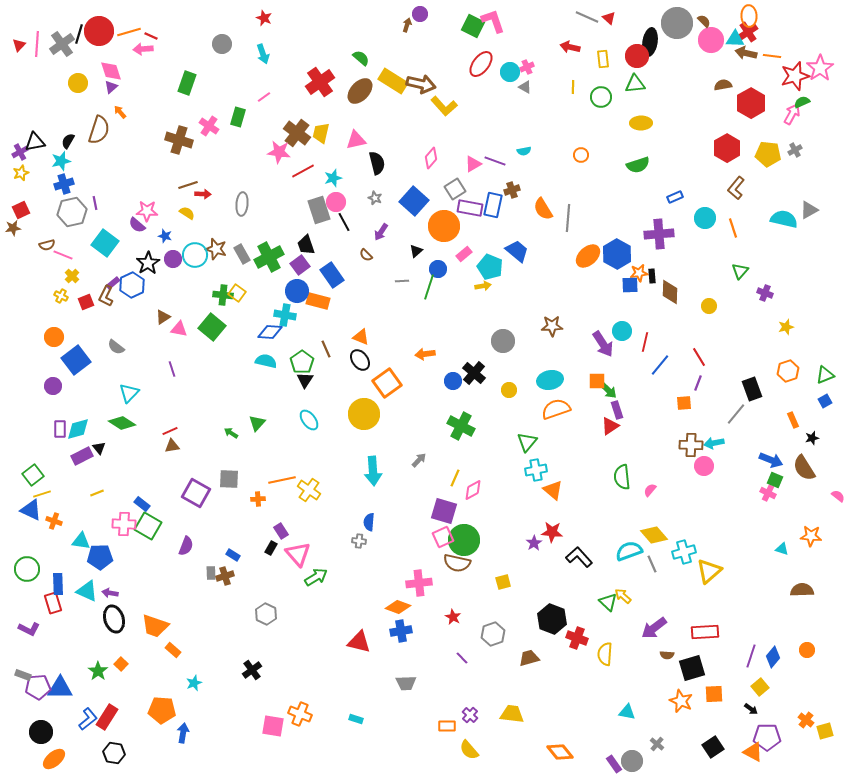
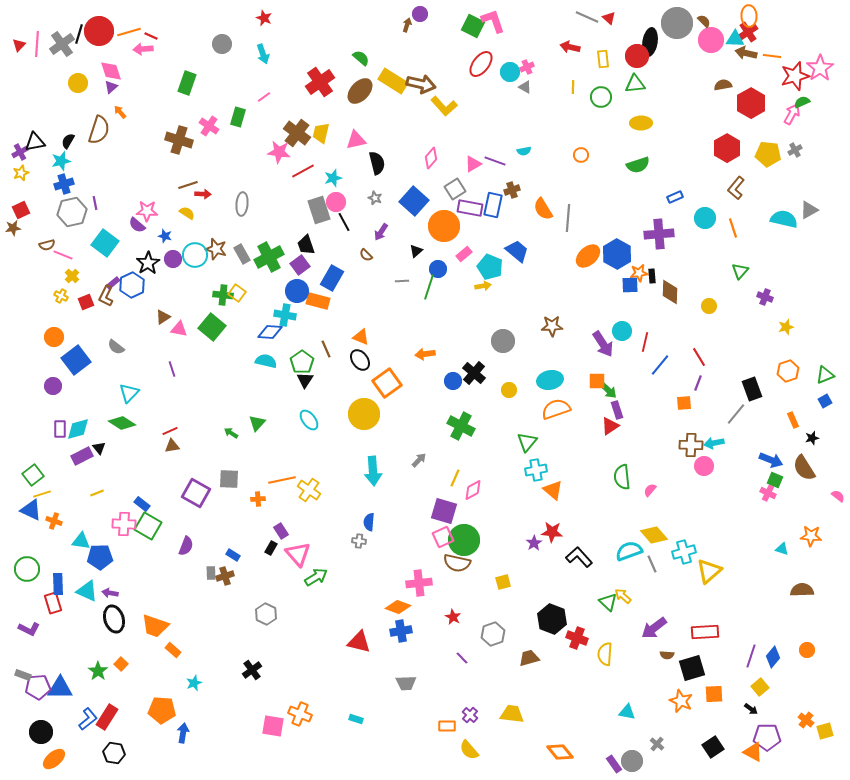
blue rectangle at (332, 275): moved 3 px down; rotated 65 degrees clockwise
purple cross at (765, 293): moved 4 px down
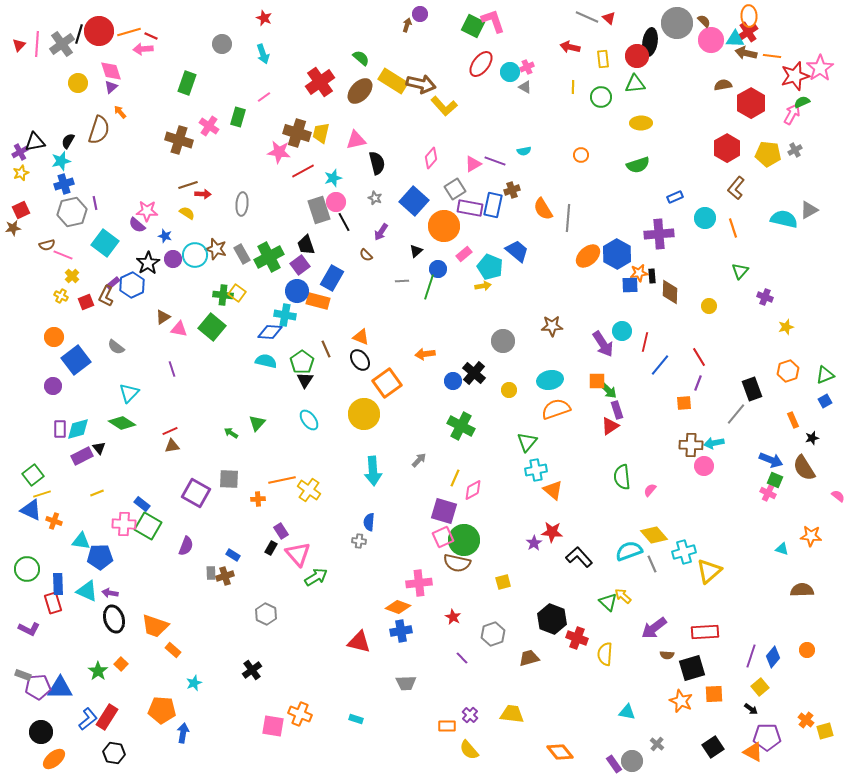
brown cross at (297, 133): rotated 20 degrees counterclockwise
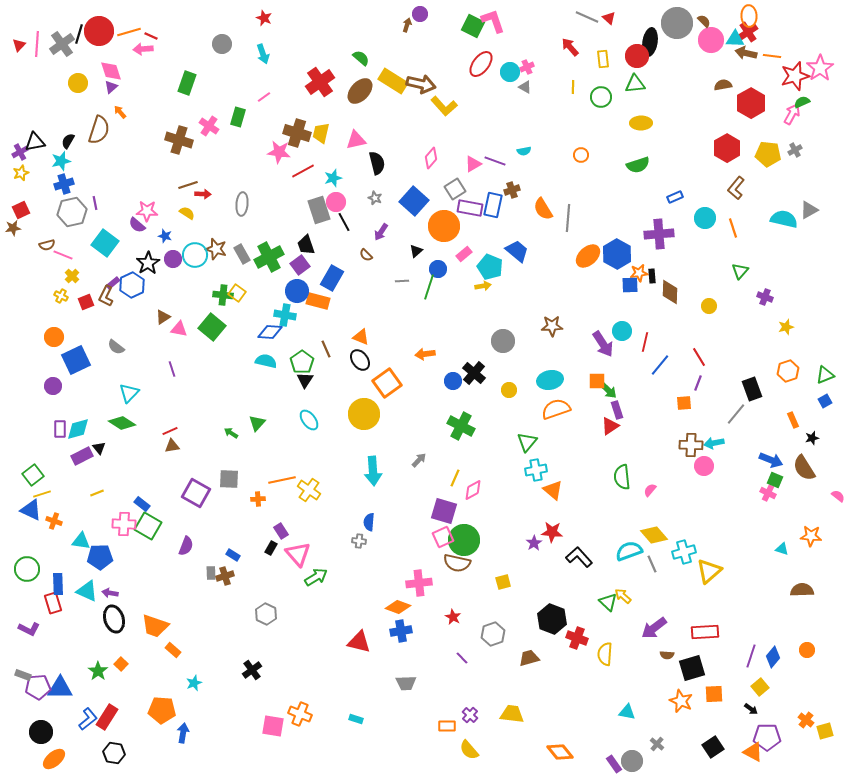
red arrow at (570, 47): rotated 36 degrees clockwise
blue square at (76, 360): rotated 12 degrees clockwise
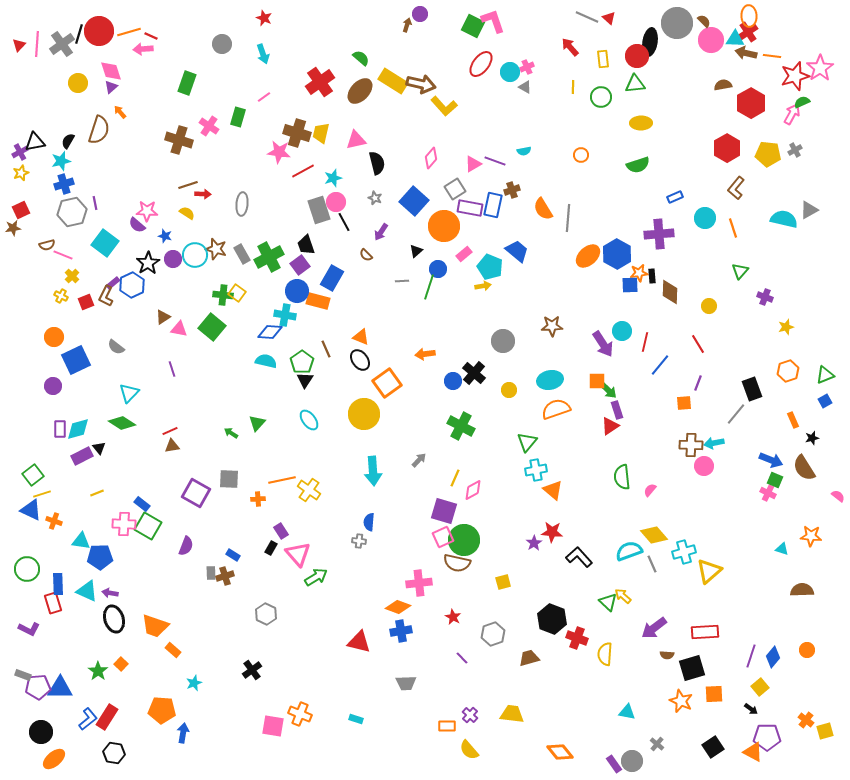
red line at (699, 357): moved 1 px left, 13 px up
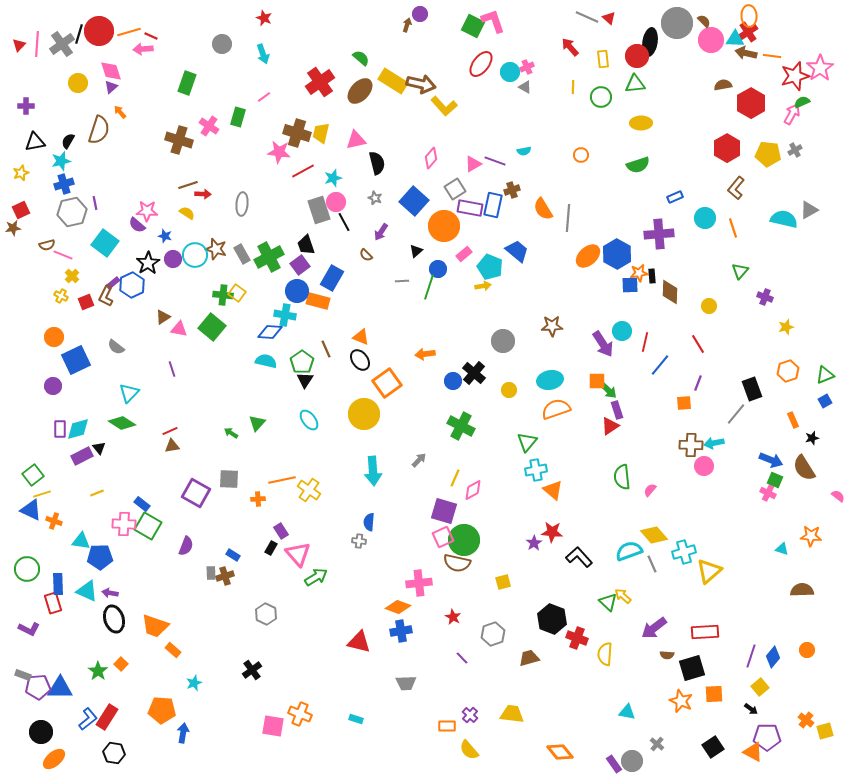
purple cross at (20, 152): moved 6 px right, 46 px up; rotated 28 degrees clockwise
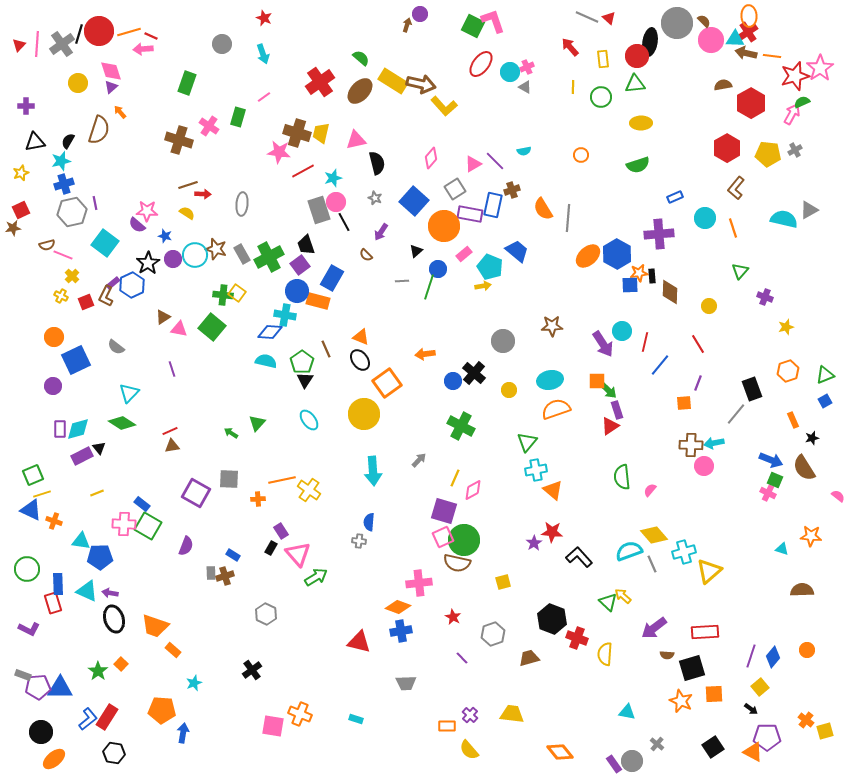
purple line at (495, 161): rotated 25 degrees clockwise
purple rectangle at (470, 208): moved 6 px down
green square at (33, 475): rotated 15 degrees clockwise
